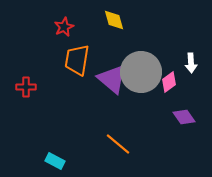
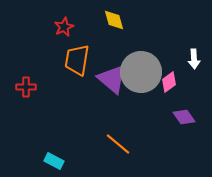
white arrow: moved 3 px right, 4 px up
cyan rectangle: moved 1 px left
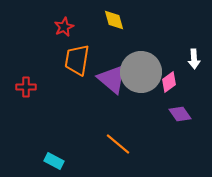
purple diamond: moved 4 px left, 3 px up
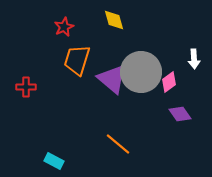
orange trapezoid: rotated 8 degrees clockwise
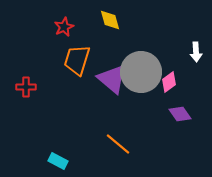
yellow diamond: moved 4 px left
white arrow: moved 2 px right, 7 px up
cyan rectangle: moved 4 px right
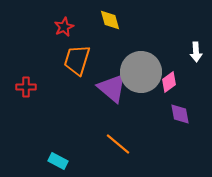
purple triangle: moved 9 px down
purple diamond: rotated 25 degrees clockwise
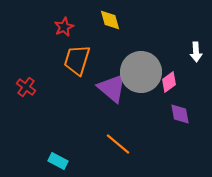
red cross: rotated 36 degrees clockwise
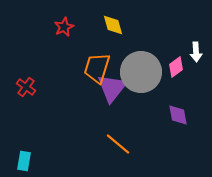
yellow diamond: moved 3 px right, 5 px down
orange trapezoid: moved 20 px right, 8 px down
pink diamond: moved 7 px right, 15 px up
purple triangle: rotated 28 degrees clockwise
purple diamond: moved 2 px left, 1 px down
cyan rectangle: moved 34 px left; rotated 72 degrees clockwise
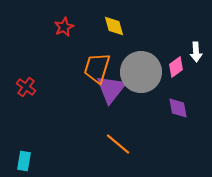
yellow diamond: moved 1 px right, 1 px down
purple triangle: moved 1 px left, 1 px down
purple diamond: moved 7 px up
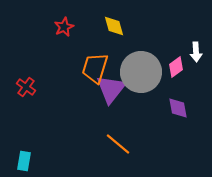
orange trapezoid: moved 2 px left
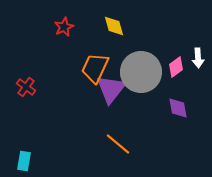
white arrow: moved 2 px right, 6 px down
orange trapezoid: rotated 8 degrees clockwise
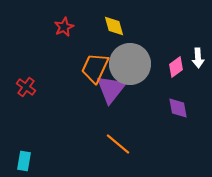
gray circle: moved 11 px left, 8 px up
